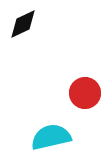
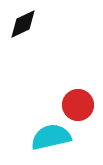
red circle: moved 7 px left, 12 px down
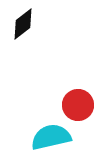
black diamond: rotated 12 degrees counterclockwise
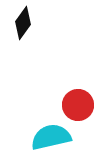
black diamond: moved 1 px up; rotated 16 degrees counterclockwise
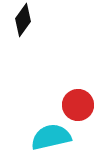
black diamond: moved 3 px up
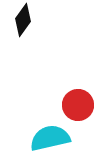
cyan semicircle: moved 1 px left, 1 px down
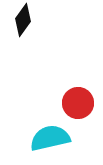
red circle: moved 2 px up
